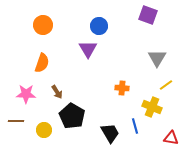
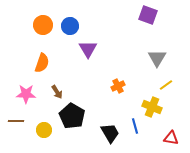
blue circle: moved 29 px left
orange cross: moved 4 px left, 2 px up; rotated 32 degrees counterclockwise
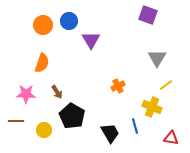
blue circle: moved 1 px left, 5 px up
purple triangle: moved 3 px right, 9 px up
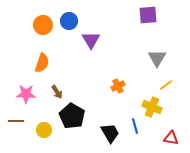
purple square: rotated 24 degrees counterclockwise
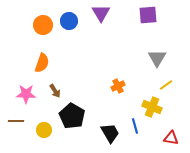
purple triangle: moved 10 px right, 27 px up
brown arrow: moved 2 px left, 1 px up
